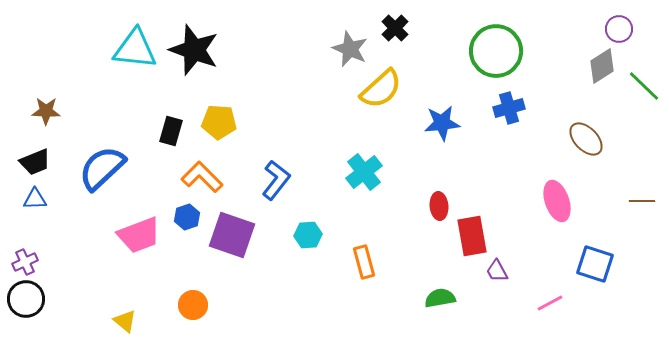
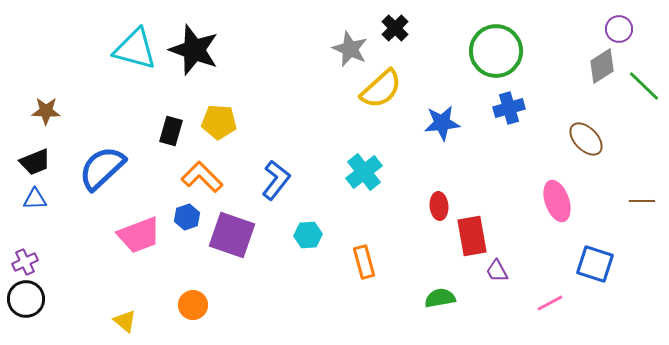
cyan triangle: rotated 9 degrees clockwise
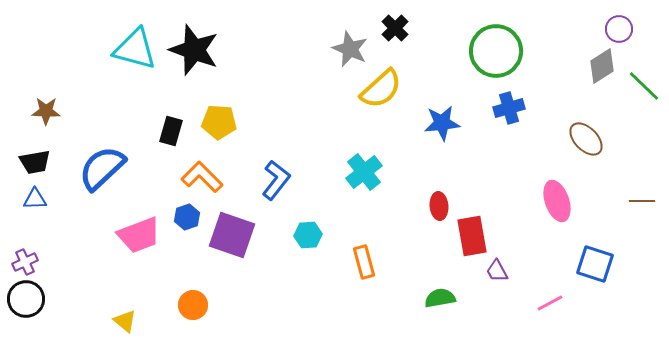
black trapezoid: rotated 12 degrees clockwise
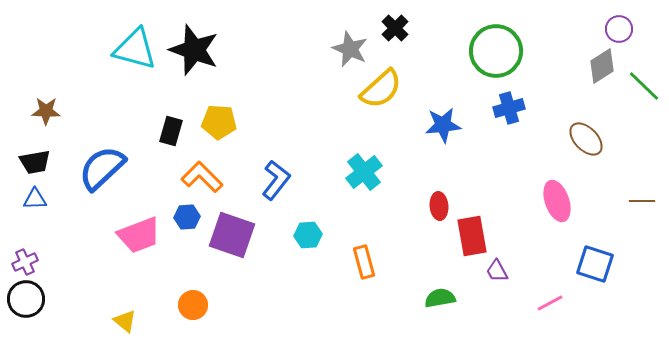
blue star: moved 1 px right, 2 px down
blue hexagon: rotated 15 degrees clockwise
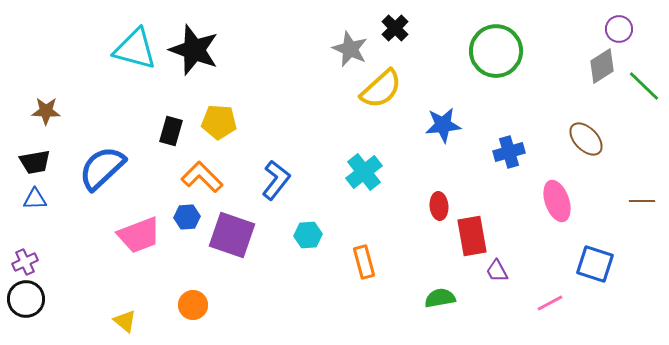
blue cross: moved 44 px down
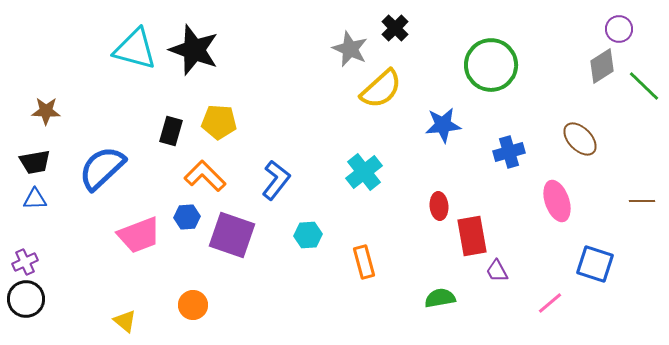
green circle: moved 5 px left, 14 px down
brown ellipse: moved 6 px left
orange L-shape: moved 3 px right, 1 px up
pink line: rotated 12 degrees counterclockwise
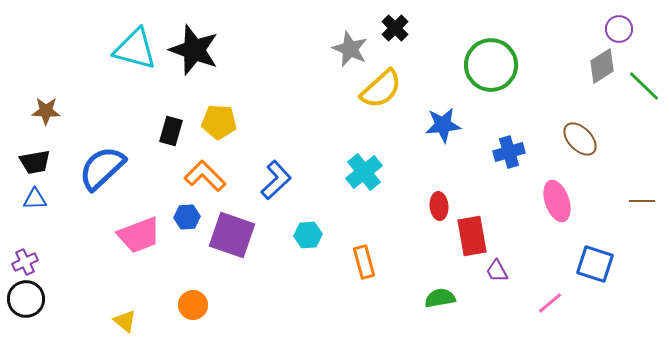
blue L-shape: rotated 9 degrees clockwise
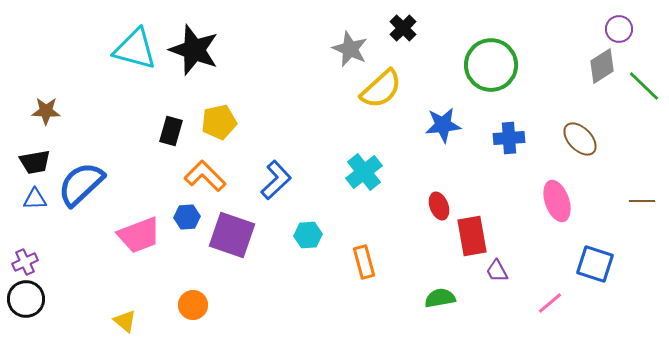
black cross: moved 8 px right
yellow pentagon: rotated 16 degrees counterclockwise
blue cross: moved 14 px up; rotated 12 degrees clockwise
blue semicircle: moved 21 px left, 16 px down
red ellipse: rotated 16 degrees counterclockwise
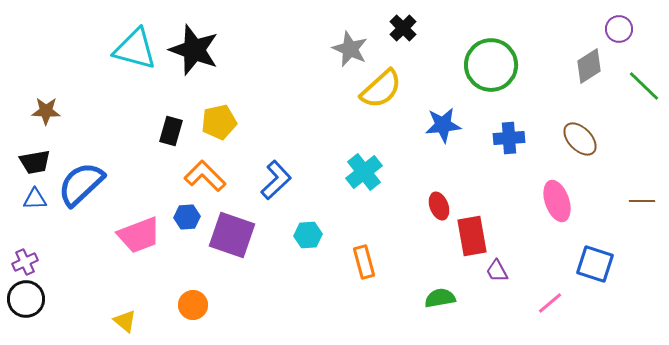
gray diamond: moved 13 px left
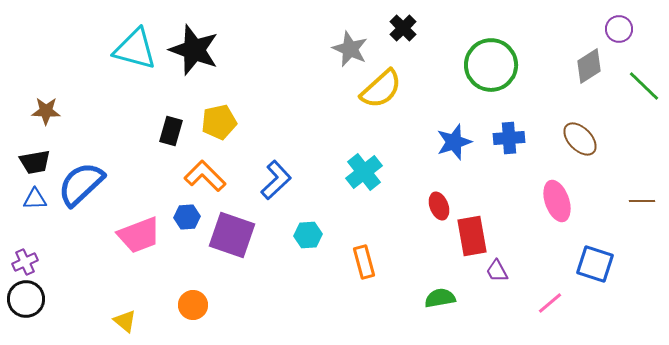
blue star: moved 11 px right, 17 px down; rotated 12 degrees counterclockwise
